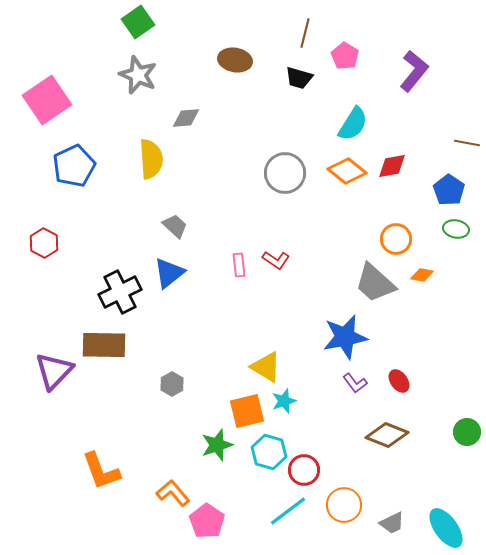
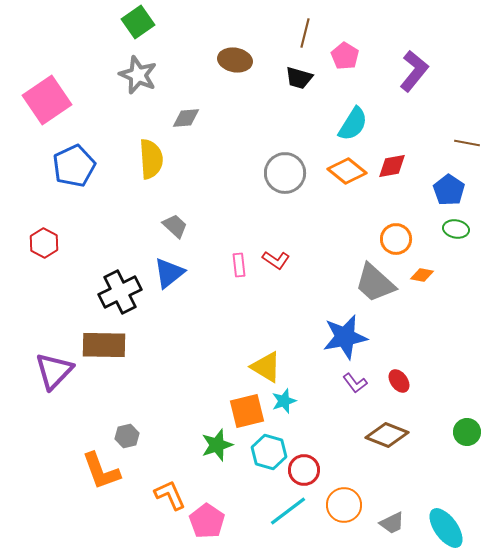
gray hexagon at (172, 384): moved 45 px left, 52 px down; rotated 15 degrees clockwise
orange L-shape at (173, 493): moved 3 px left, 2 px down; rotated 16 degrees clockwise
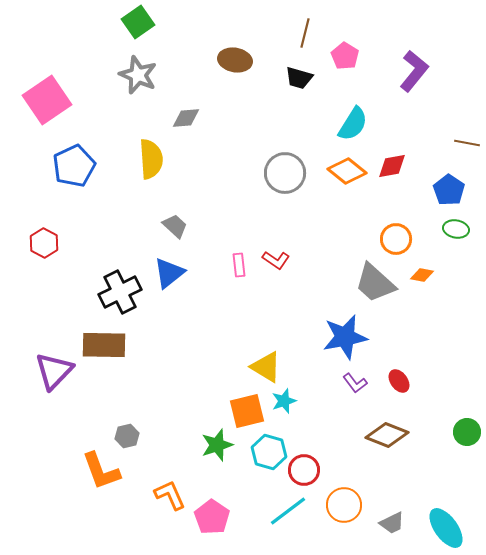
pink pentagon at (207, 521): moved 5 px right, 4 px up
